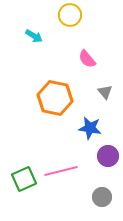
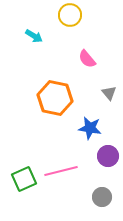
gray triangle: moved 4 px right, 1 px down
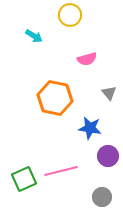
pink semicircle: rotated 66 degrees counterclockwise
